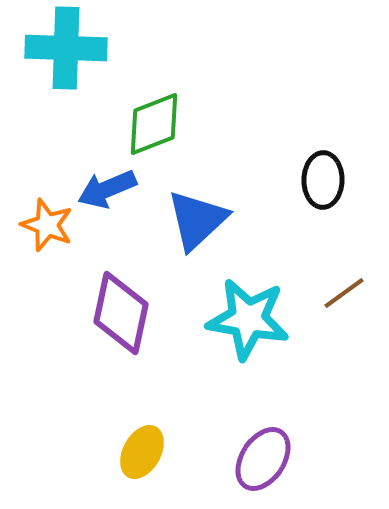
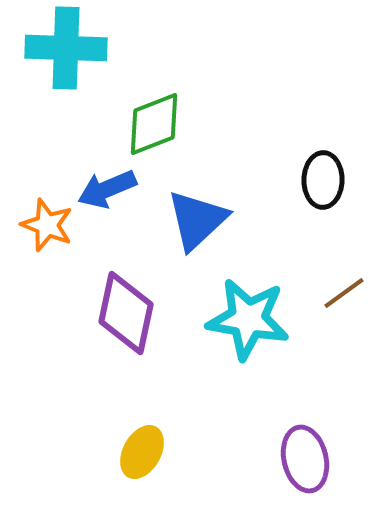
purple diamond: moved 5 px right
purple ellipse: moved 42 px right; rotated 46 degrees counterclockwise
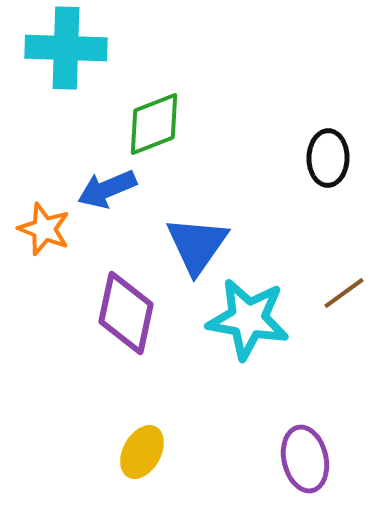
black ellipse: moved 5 px right, 22 px up
blue triangle: moved 25 px down; rotated 12 degrees counterclockwise
orange star: moved 3 px left, 4 px down
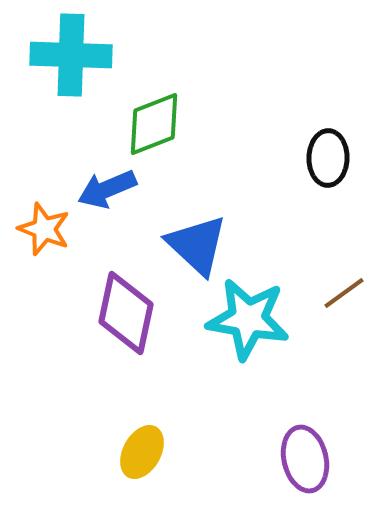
cyan cross: moved 5 px right, 7 px down
blue triangle: rotated 22 degrees counterclockwise
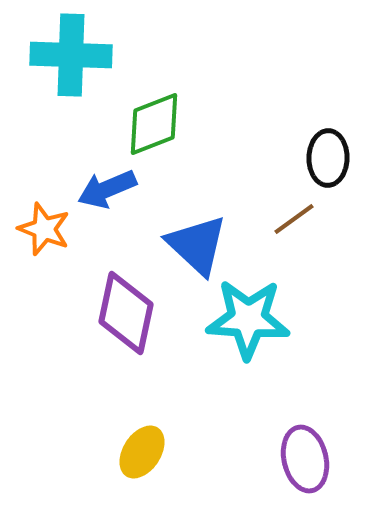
brown line: moved 50 px left, 74 px up
cyan star: rotated 6 degrees counterclockwise
yellow ellipse: rotated 4 degrees clockwise
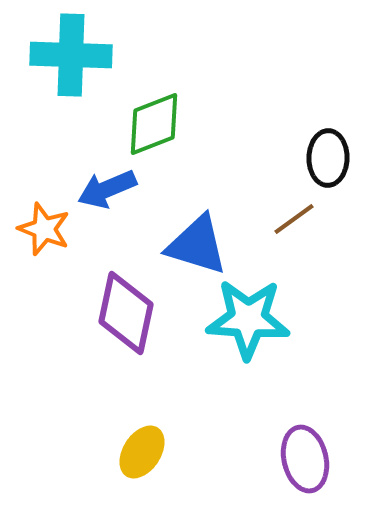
blue triangle: rotated 26 degrees counterclockwise
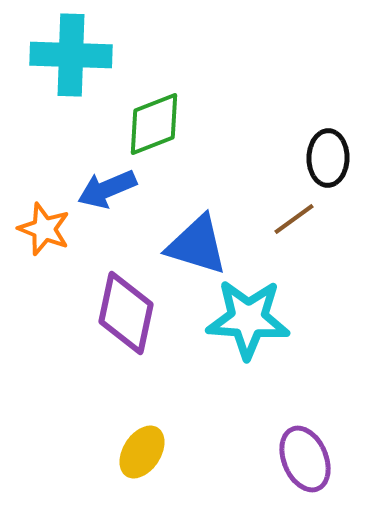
purple ellipse: rotated 10 degrees counterclockwise
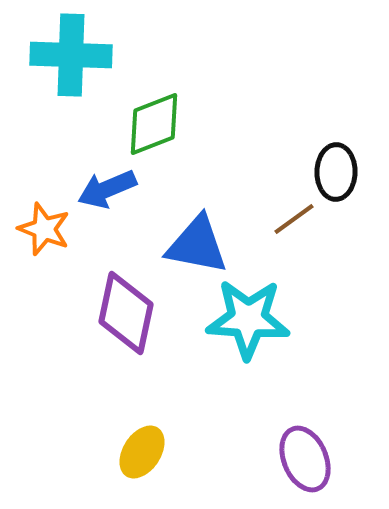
black ellipse: moved 8 px right, 14 px down
blue triangle: rotated 6 degrees counterclockwise
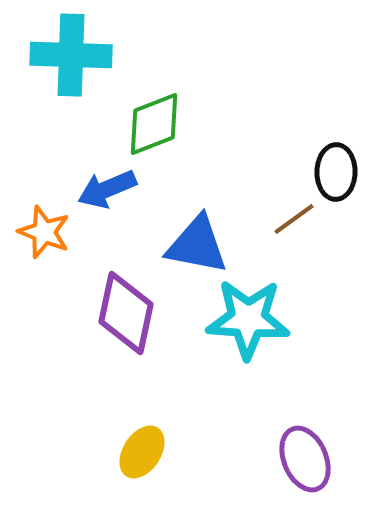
orange star: moved 3 px down
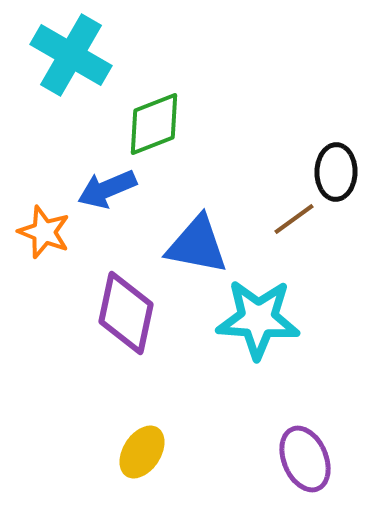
cyan cross: rotated 28 degrees clockwise
cyan star: moved 10 px right
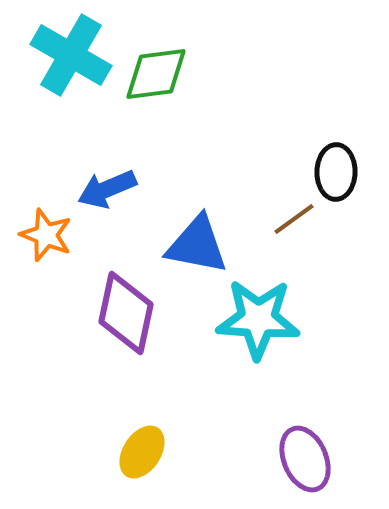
green diamond: moved 2 px right, 50 px up; rotated 14 degrees clockwise
orange star: moved 2 px right, 3 px down
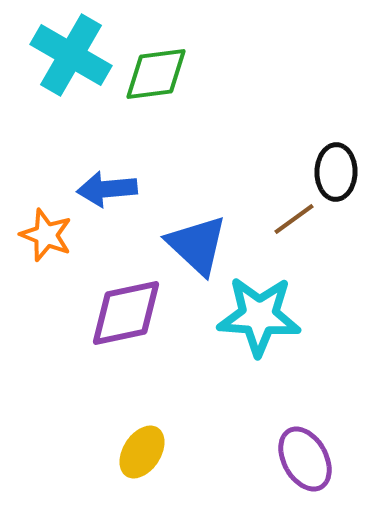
blue arrow: rotated 18 degrees clockwise
blue triangle: rotated 32 degrees clockwise
purple diamond: rotated 66 degrees clockwise
cyan star: moved 1 px right, 3 px up
purple ellipse: rotated 6 degrees counterclockwise
